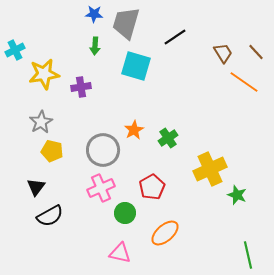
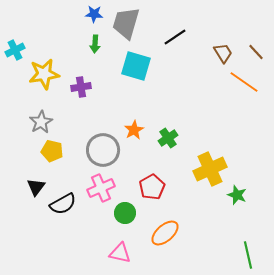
green arrow: moved 2 px up
black semicircle: moved 13 px right, 12 px up
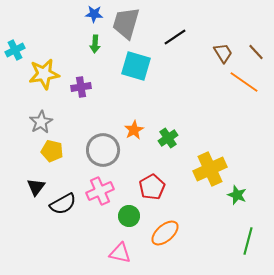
pink cross: moved 1 px left, 3 px down
green circle: moved 4 px right, 3 px down
green line: moved 14 px up; rotated 28 degrees clockwise
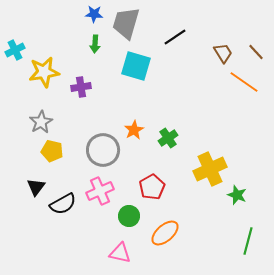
yellow star: moved 2 px up
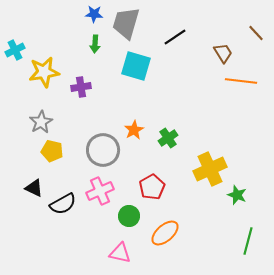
brown line: moved 19 px up
orange line: moved 3 px left, 1 px up; rotated 28 degrees counterclockwise
black triangle: moved 2 px left, 1 px down; rotated 42 degrees counterclockwise
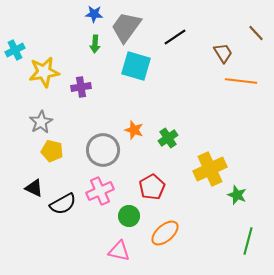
gray trapezoid: moved 4 px down; rotated 20 degrees clockwise
orange star: rotated 24 degrees counterclockwise
pink triangle: moved 1 px left, 2 px up
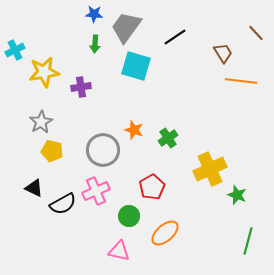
pink cross: moved 4 px left
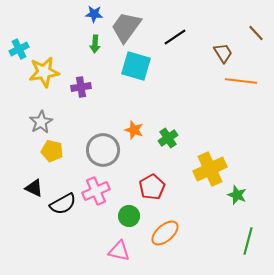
cyan cross: moved 4 px right, 1 px up
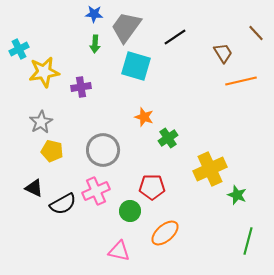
orange line: rotated 20 degrees counterclockwise
orange star: moved 10 px right, 13 px up
red pentagon: rotated 30 degrees clockwise
green circle: moved 1 px right, 5 px up
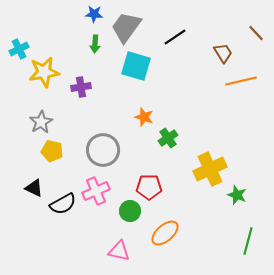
red pentagon: moved 3 px left
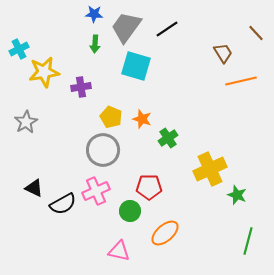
black line: moved 8 px left, 8 px up
orange star: moved 2 px left, 2 px down
gray star: moved 15 px left
yellow pentagon: moved 59 px right, 34 px up; rotated 10 degrees clockwise
